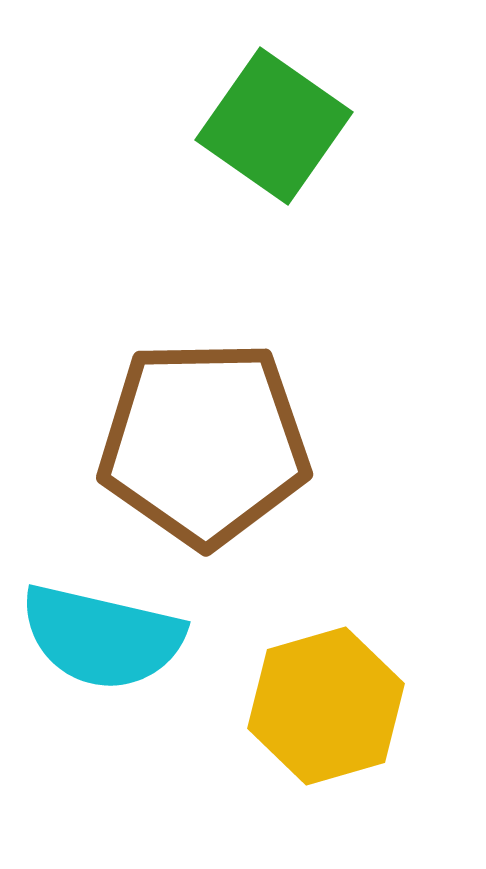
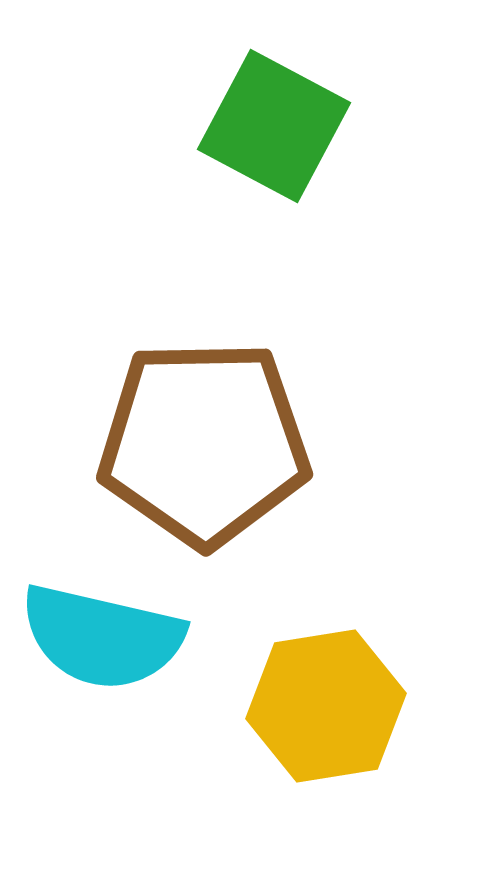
green square: rotated 7 degrees counterclockwise
yellow hexagon: rotated 7 degrees clockwise
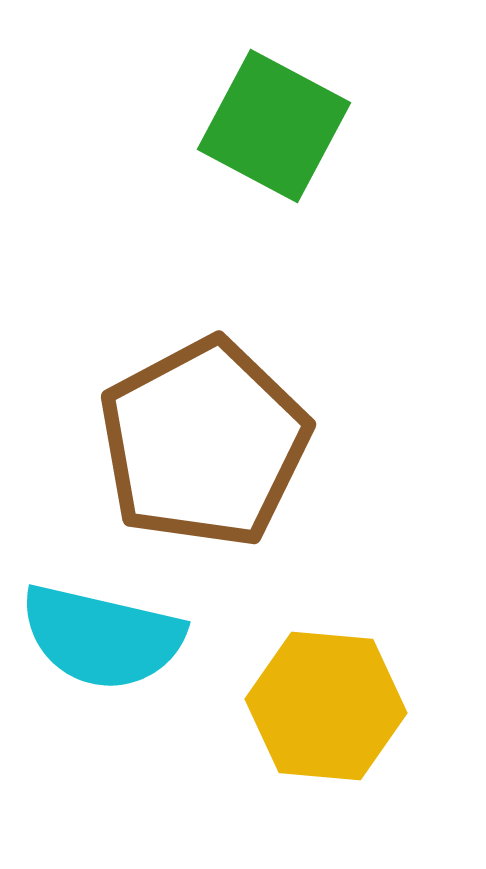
brown pentagon: rotated 27 degrees counterclockwise
yellow hexagon: rotated 14 degrees clockwise
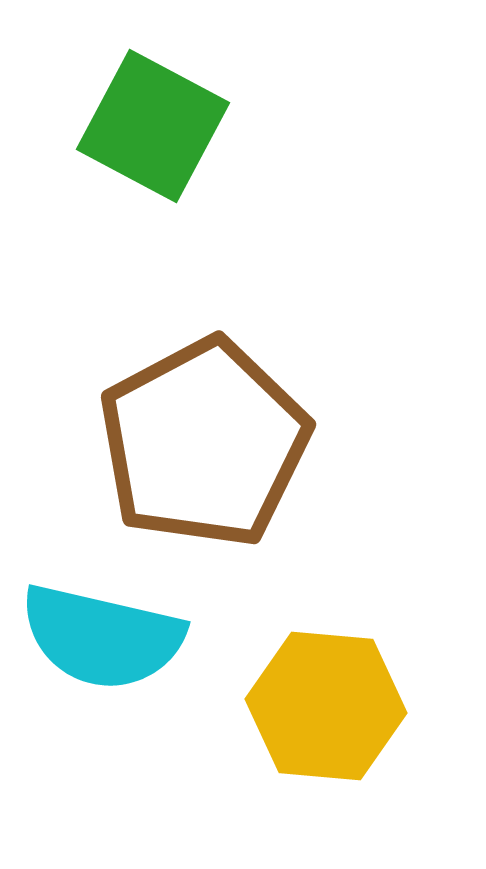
green square: moved 121 px left
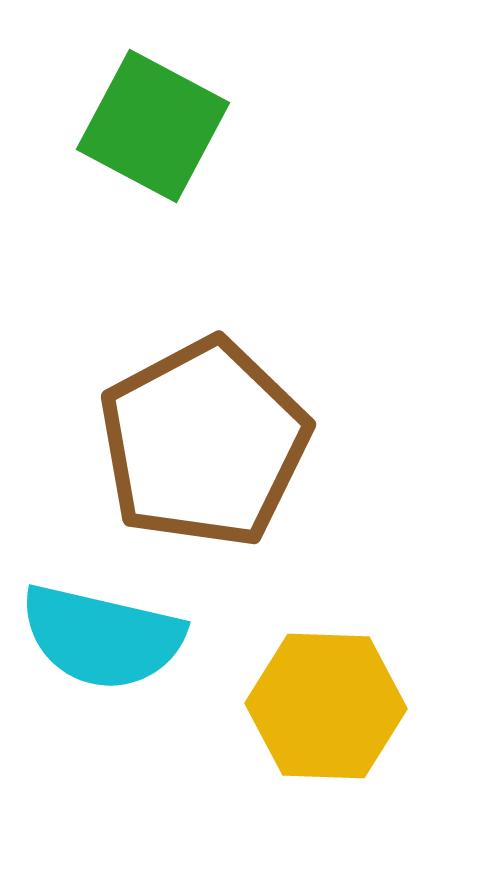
yellow hexagon: rotated 3 degrees counterclockwise
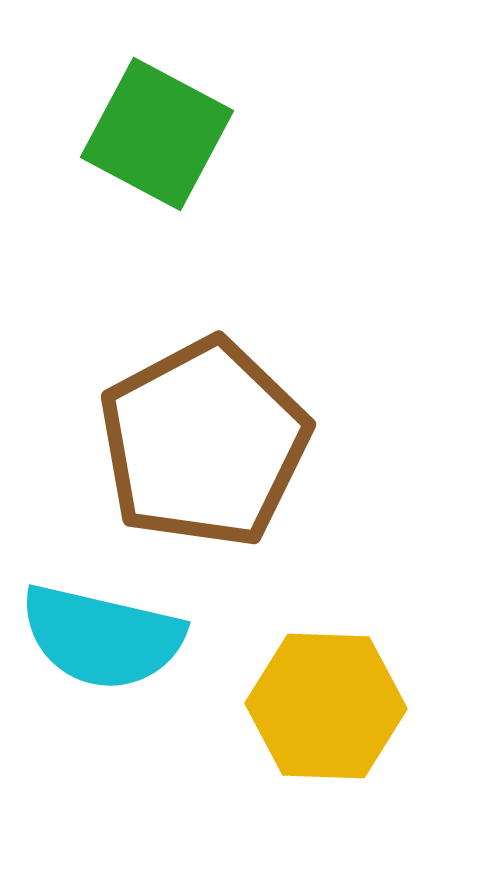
green square: moved 4 px right, 8 px down
